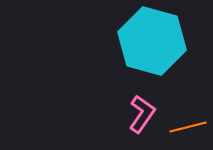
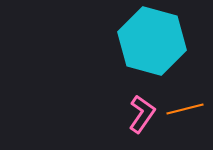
orange line: moved 3 px left, 18 px up
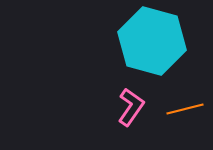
pink L-shape: moved 11 px left, 7 px up
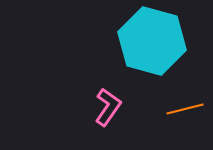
pink L-shape: moved 23 px left
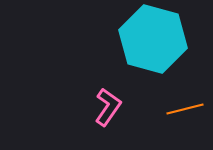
cyan hexagon: moved 1 px right, 2 px up
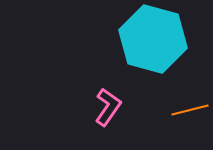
orange line: moved 5 px right, 1 px down
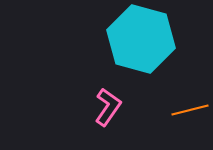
cyan hexagon: moved 12 px left
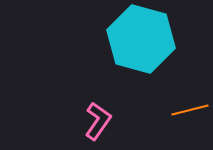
pink L-shape: moved 10 px left, 14 px down
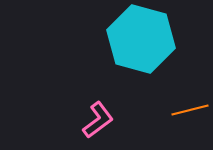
pink L-shape: moved 1 px up; rotated 18 degrees clockwise
